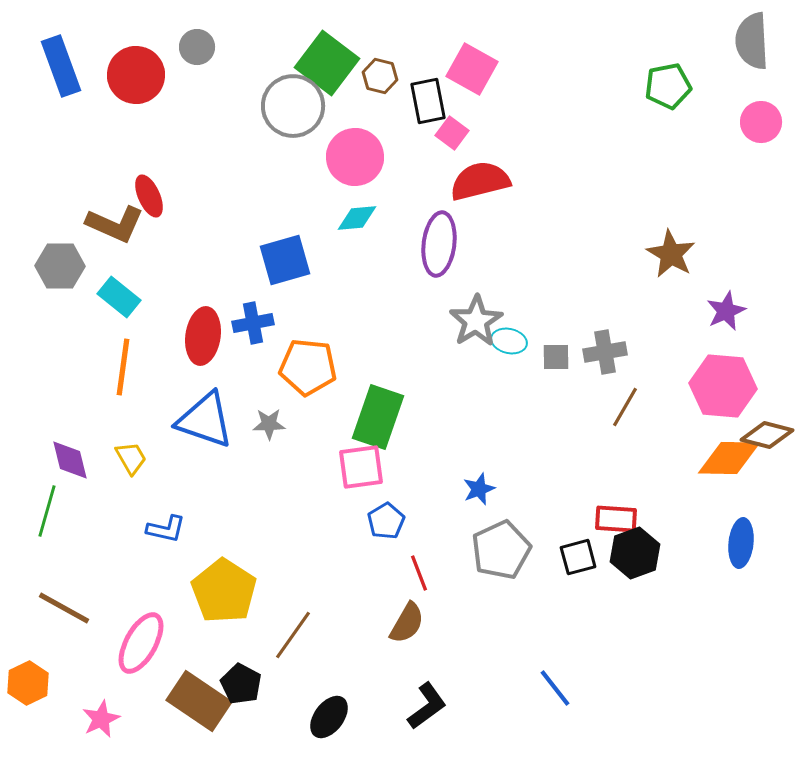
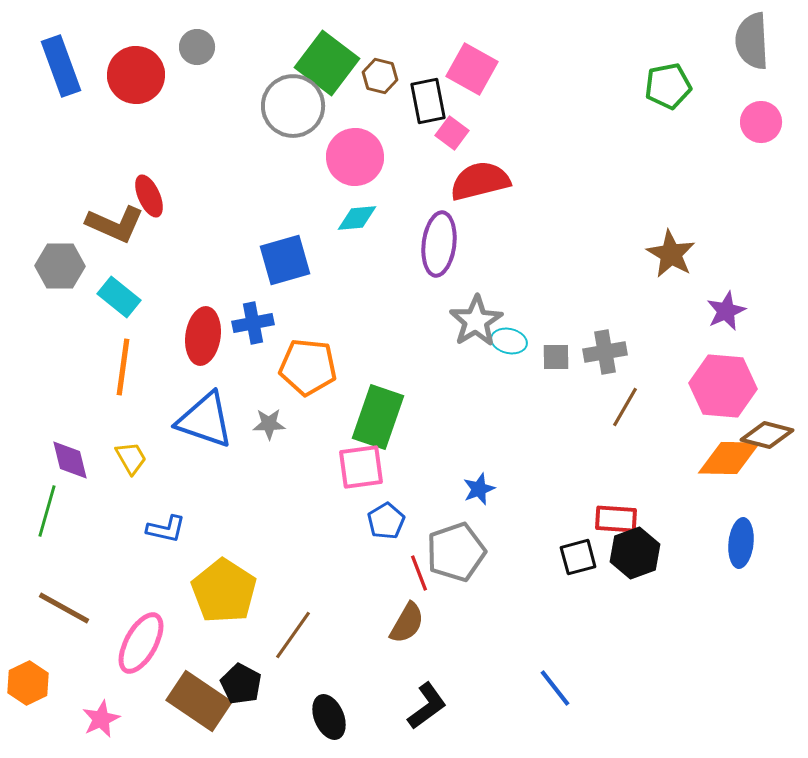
gray pentagon at (501, 550): moved 45 px left, 2 px down; rotated 6 degrees clockwise
black ellipse at (329, 717): rotated 60 degrees counterclockwise
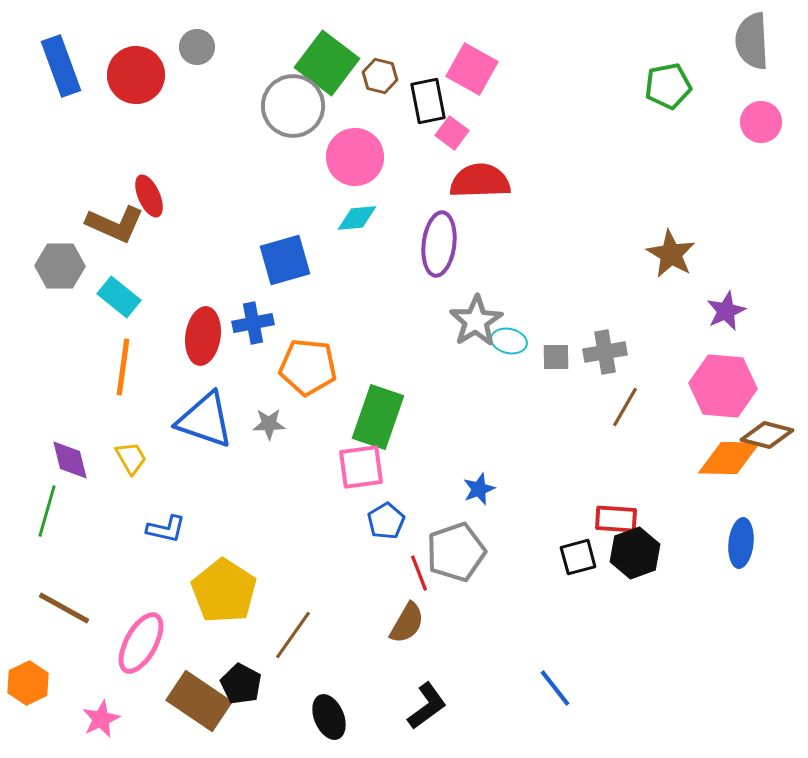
red semicircle at (480, 181): rotated 12 degrees clockwise
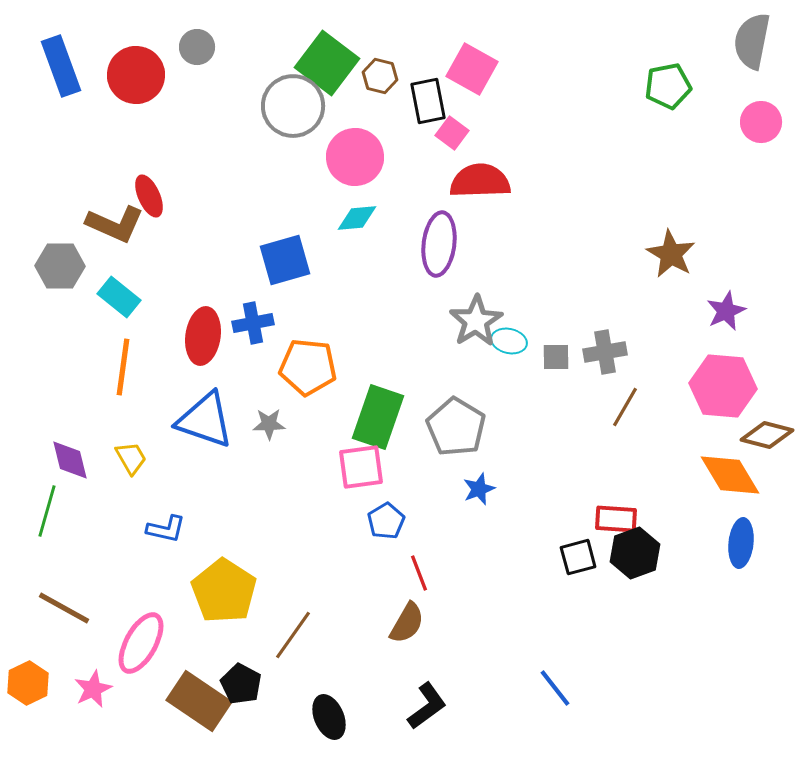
gray semicircle at (752, 41): rotated 14 degrees clockwise
orange diamond at (729, 458): moved 1 px right, 17 px down; rotated 58 degrees clockwise
gray pentagon at (456, 552): moved 125 px up; rotated 22 degrees counterclockwise
pink star at (101, 719): moved 8 px left, 30 px up
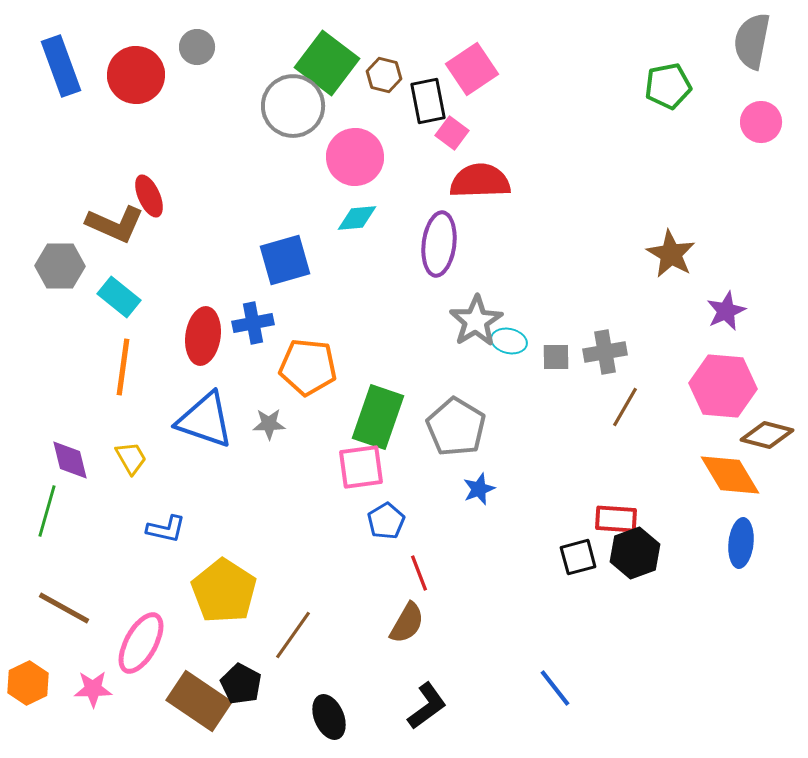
pink square at (472, 69): rotated 27 degrees clockwise
brown hexagon at (380, 76): moved 4 px right, 1 px up
pink star at (93, 689): rotated 24 degrees clockwise
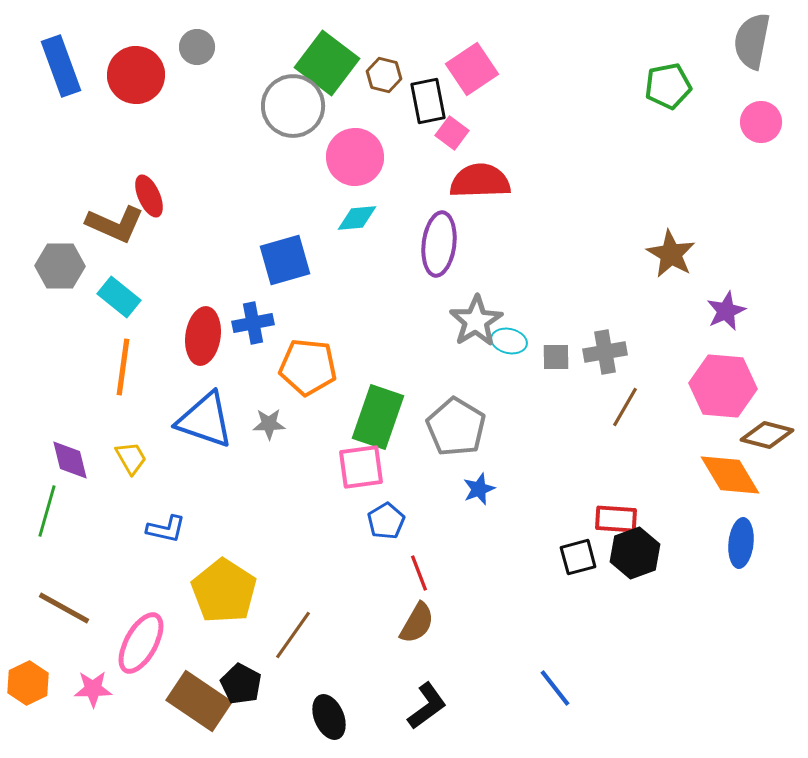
brown semicircle at (407, 623): moved 10 px right
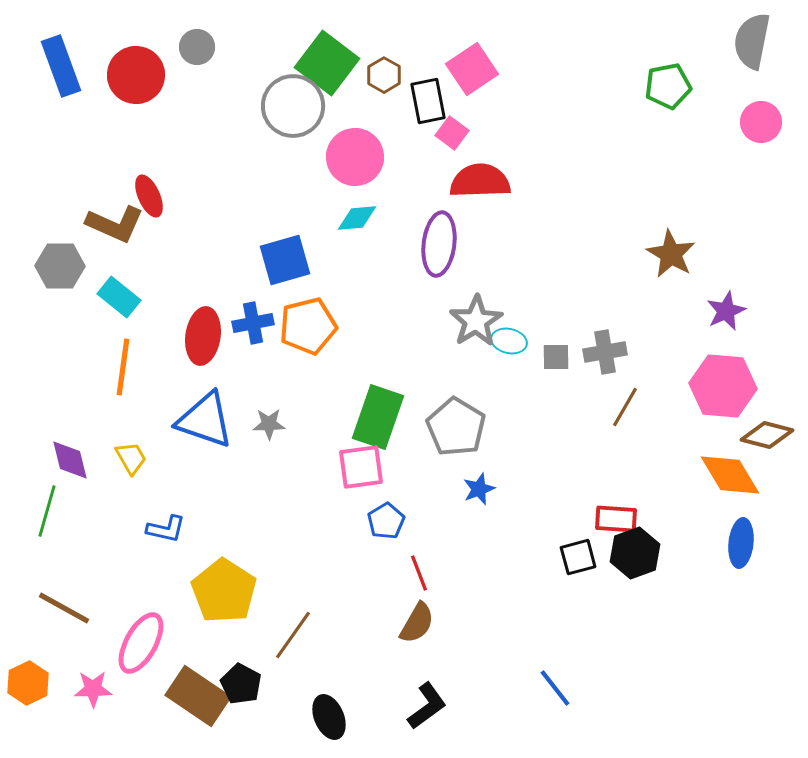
brown hexagon at (384, 75): rotated 16 degrees clockwise
orange pentagon at (308, 367): moved 41 px up; rotated 20 degrees counterclockwise
brown rectangle at (199, 701): moved 1 px left, 5 px up
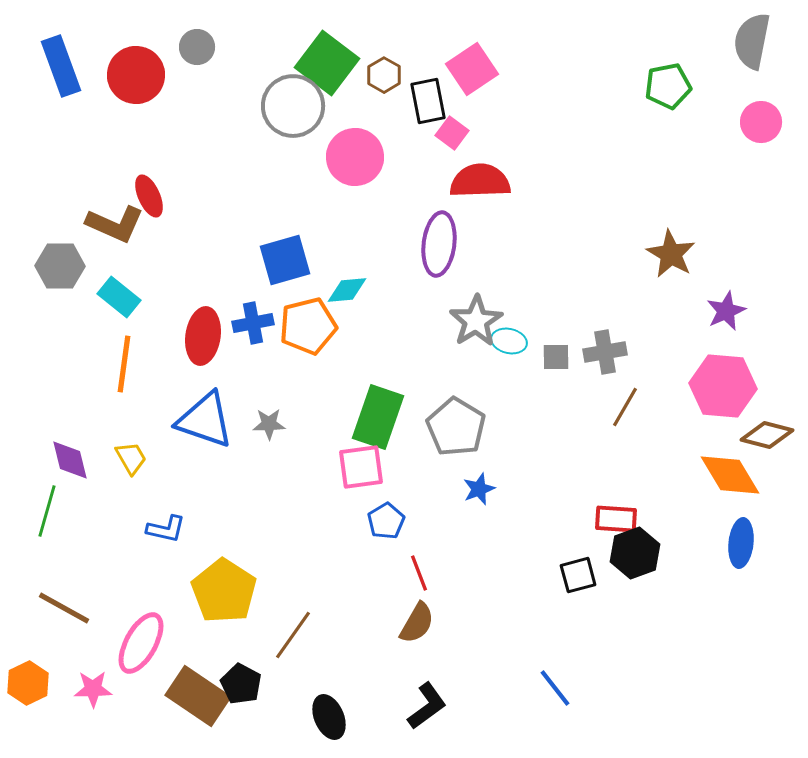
cyan diamond at (357, 218): moved 10 px left, 72 px down
orange line at (123, 367): moved 1 px right, 3 px up
black square at (578, 557): moved 18 px down
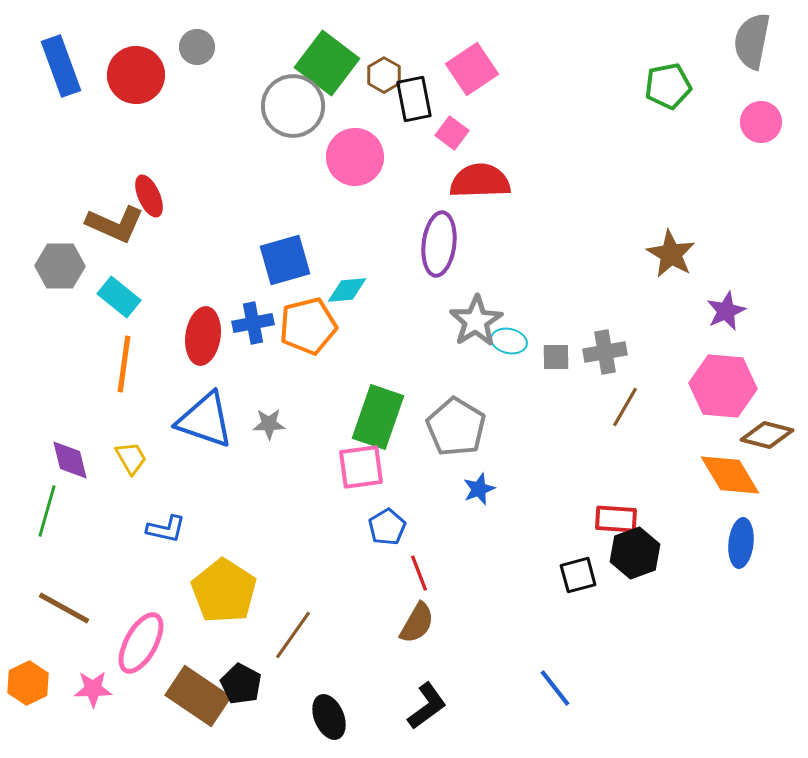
black rectangle at (428, 101): moved 14 px left, 2 px up
blue pentagon at (386, 521): moved 1 px right, 6 px down
